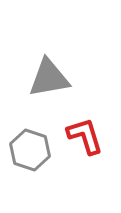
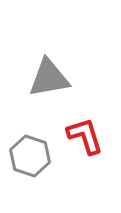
gray hexagon: moved 6 px down
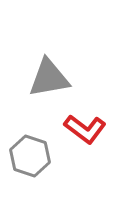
red L-shape: moved 7 px up; rotated 144 degrees clockwise
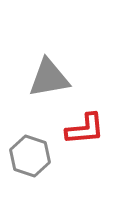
red L-shape: rotated 42 degrees counterclockwise
